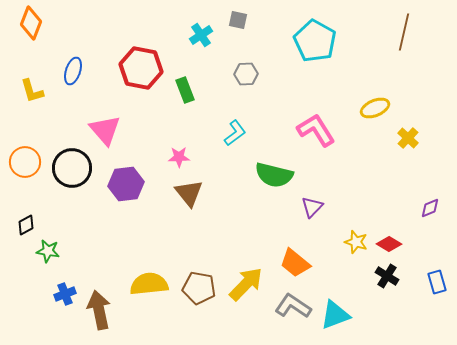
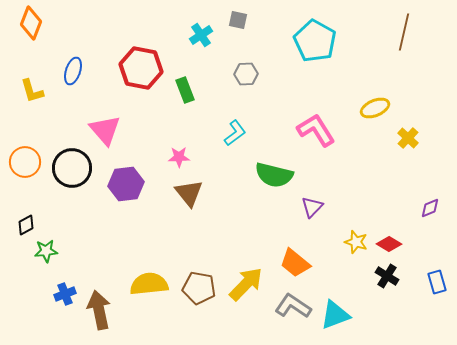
green star: moved 2 px left; rotated 15 degrees counterclockwise
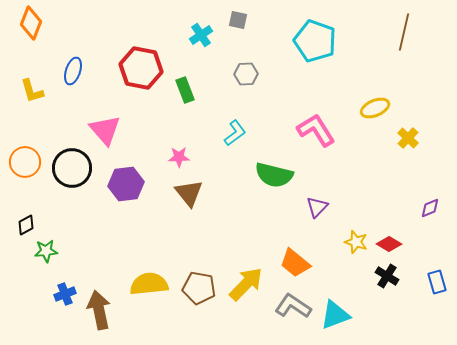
cyan pentagon: rotated 9 degrees counterclockwise
purple triangle: moved 5 px right
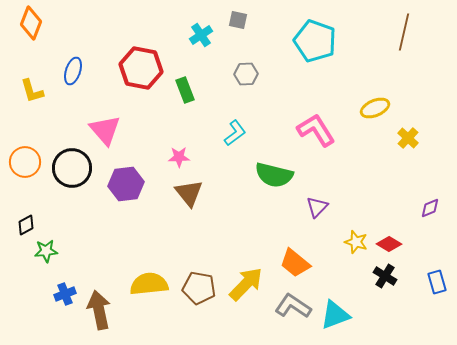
black cross: moved 2 px left
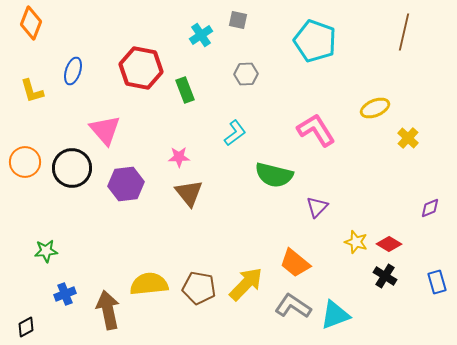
black diamond: moved 102 px down
brown arrow: moved 9 px right
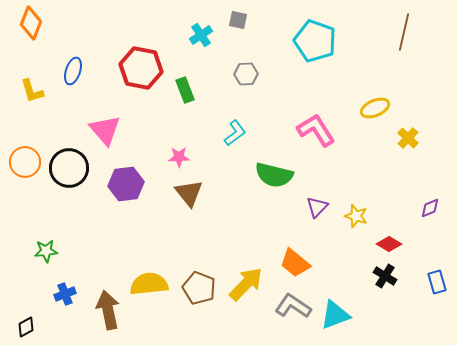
black circle: moved 3 px left
yellow star: moved 26 px up
brown pentagon: rotated 12 degrees clockwise
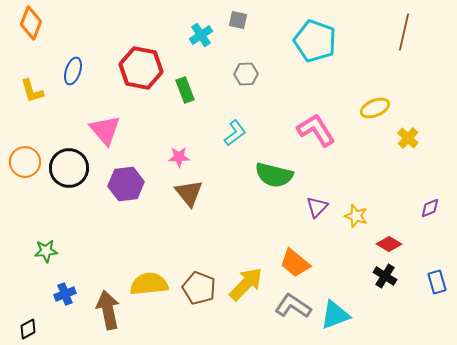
black diamond: moved 2 px right, 2 px down
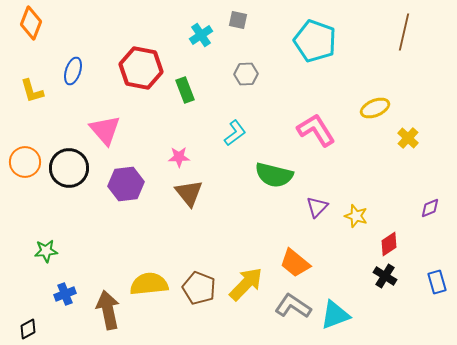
red diamond: rotated 65 degrees counterclockwise
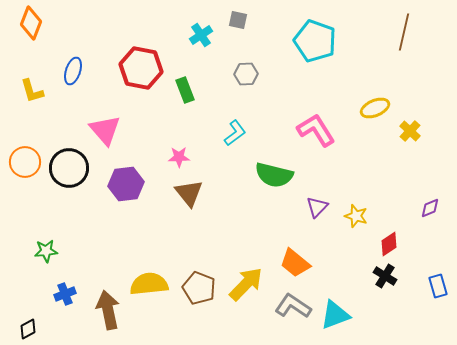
yellow cross: moved 2 px right, 7 px up
blue rectangle: moved 1 px right, 4 px down
